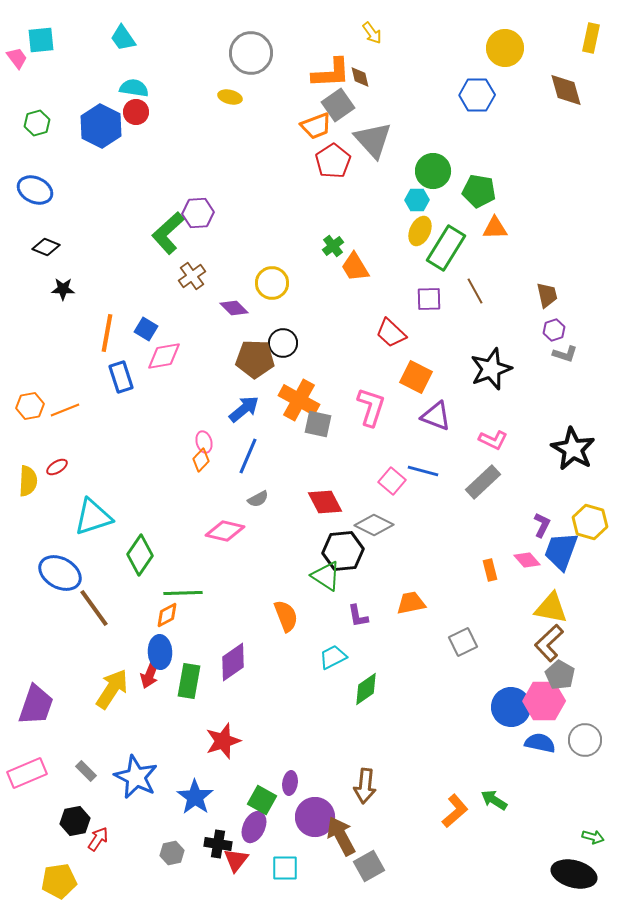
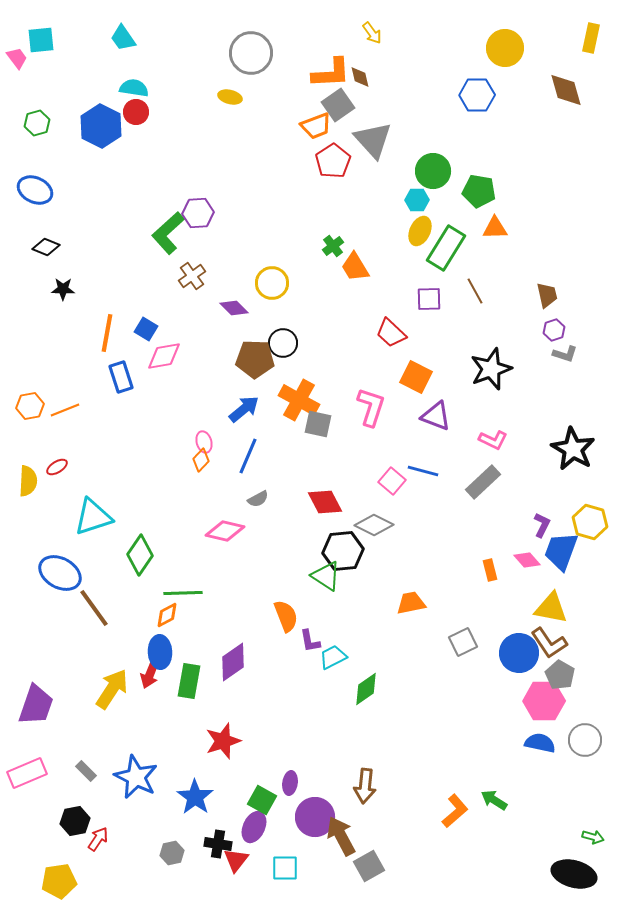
purple L-shape at (358, 616): moved 48 px left, 25 px down
brown L-shape at (549, 643): rotated 81 degrees counterclockwise
blue circle at (511, 707): moved 8 px right, 54 px up
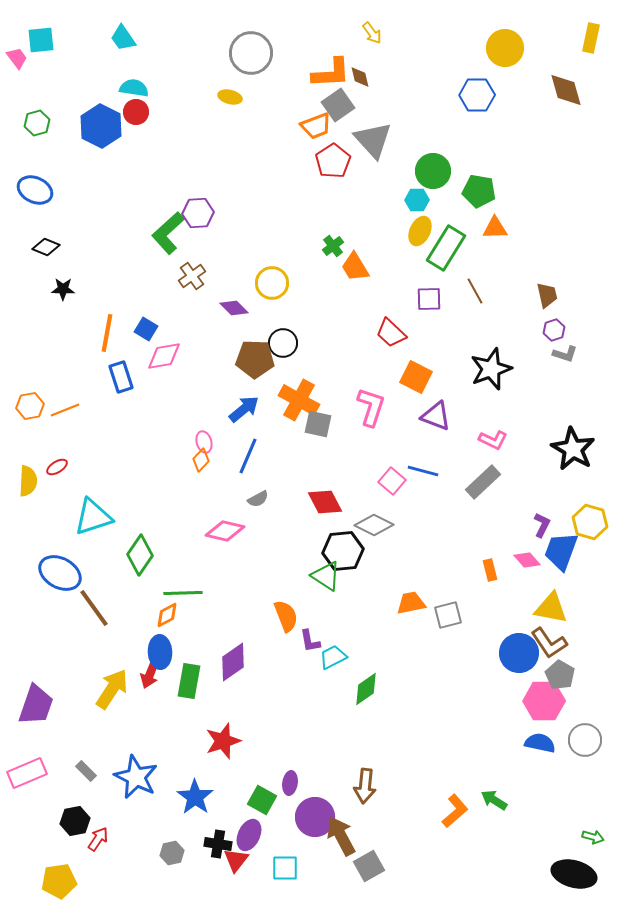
gray square at (463, 642): moved 15 px left, 27 px up; rotated 12 degrees clockwise
purple ellipse at (254, 827): moved 5 px left, 8 px down
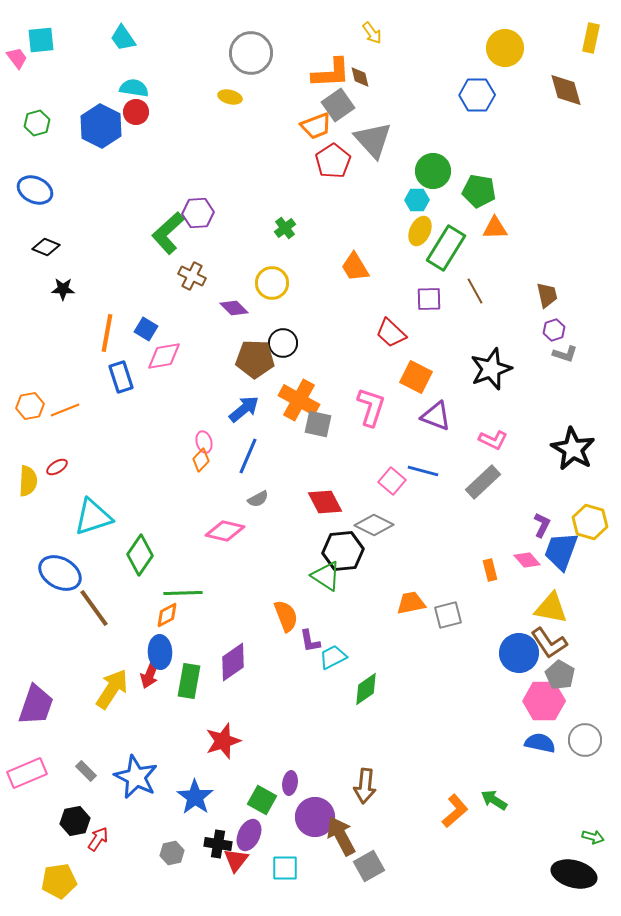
green cross at (333, 246): moved 48 px left, 18 px up
brown cross at (192, 276): rotated 28 degrees counterclockwise
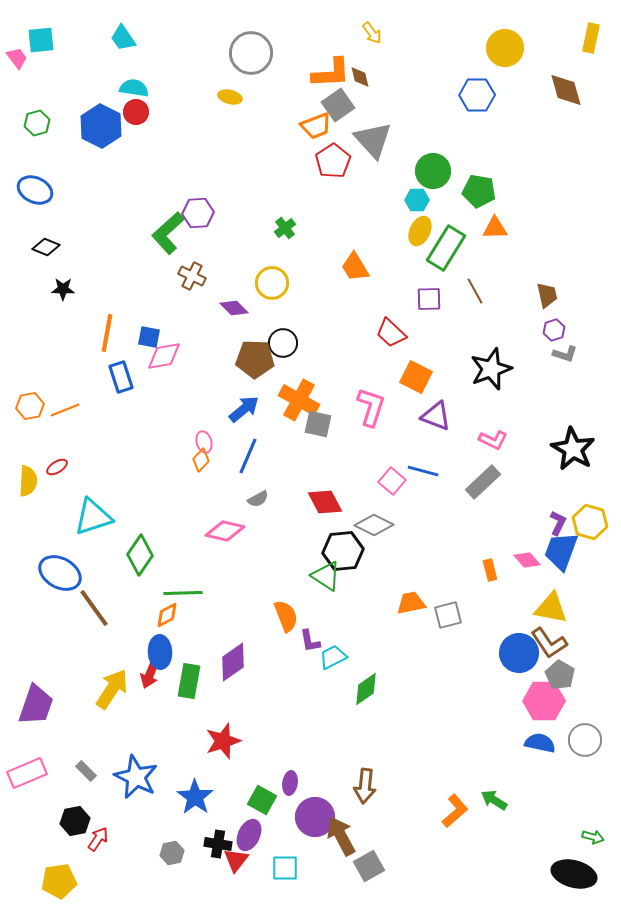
blue square at (146, 329): moved 3 px right, 8 px down; rotated 20 degrees counterclockwise
purple L-shape at (542, 525): moved 16 px right, 2 px up
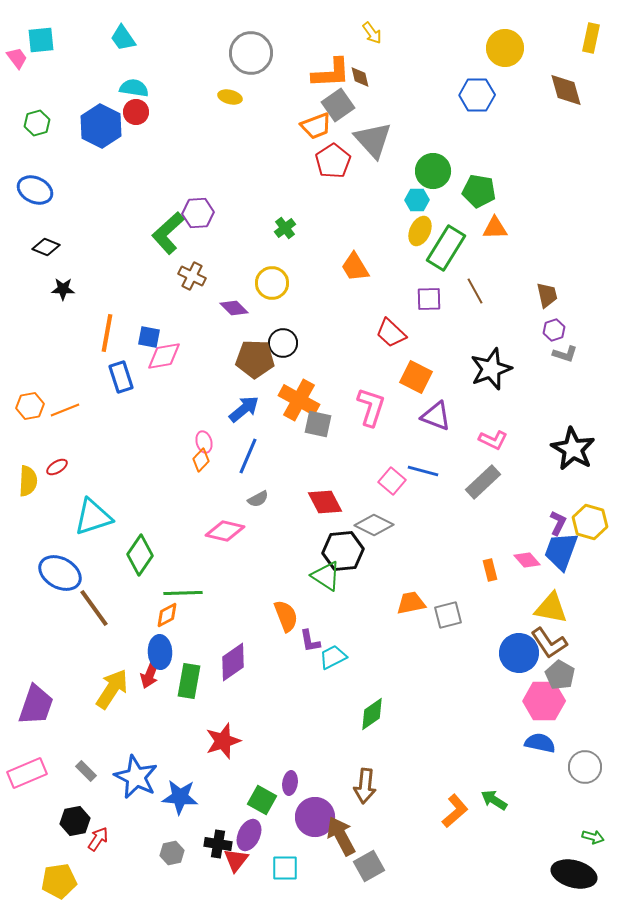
green diamond at (366, 689): moved 6 px right, 25 px down
gray circle at (585, 740): moved 27 px down
blue star at (195, 797): moved 15 px left; rotated 30 degrees counterclockwise
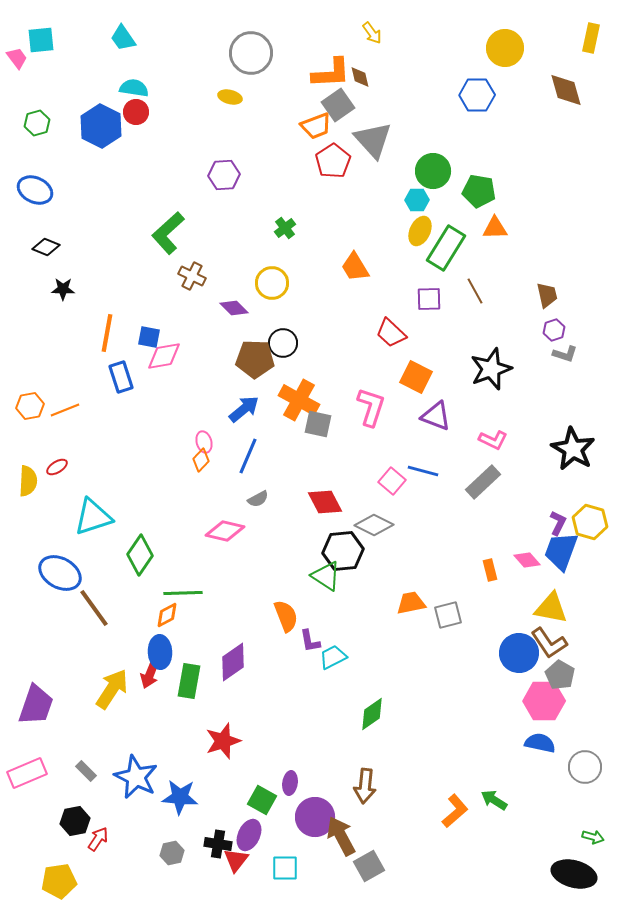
purple hexagon at (198, 213): moved 26 px right, 38 px up
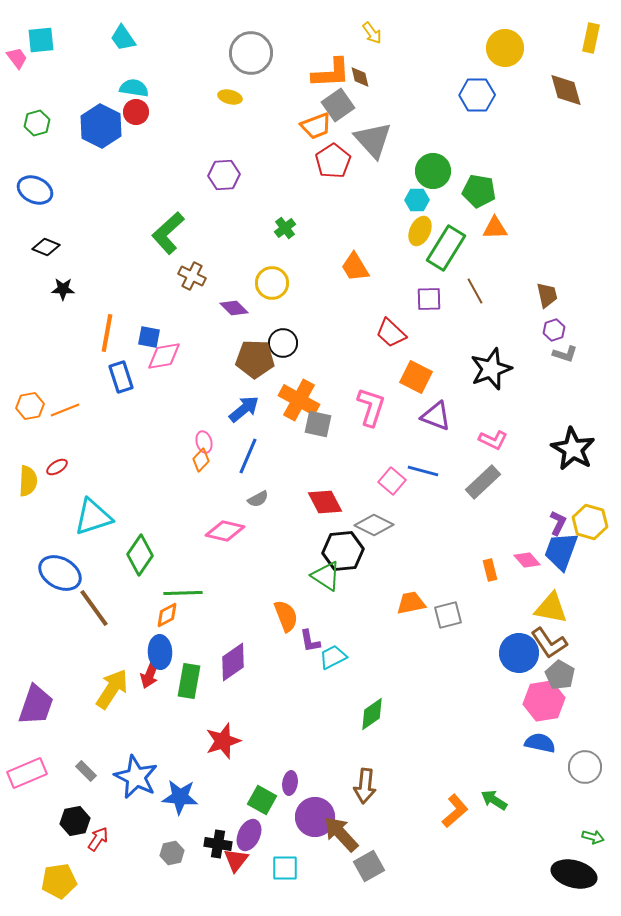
pink hexagon at (544, 701): rotated 9 degrees counterclockwise
brown arrow at (341, 836): moved 2 px up; rotated 15 degrees counterclockwise
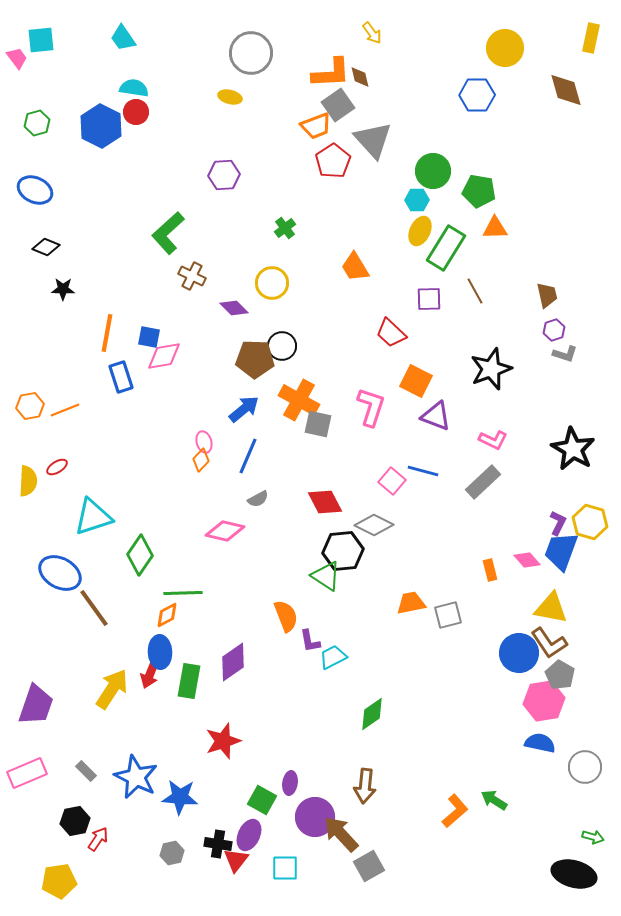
black circle at (283, 343): moved 1 px left, 3 px down
orange square at (416, 377): moved 4 px down
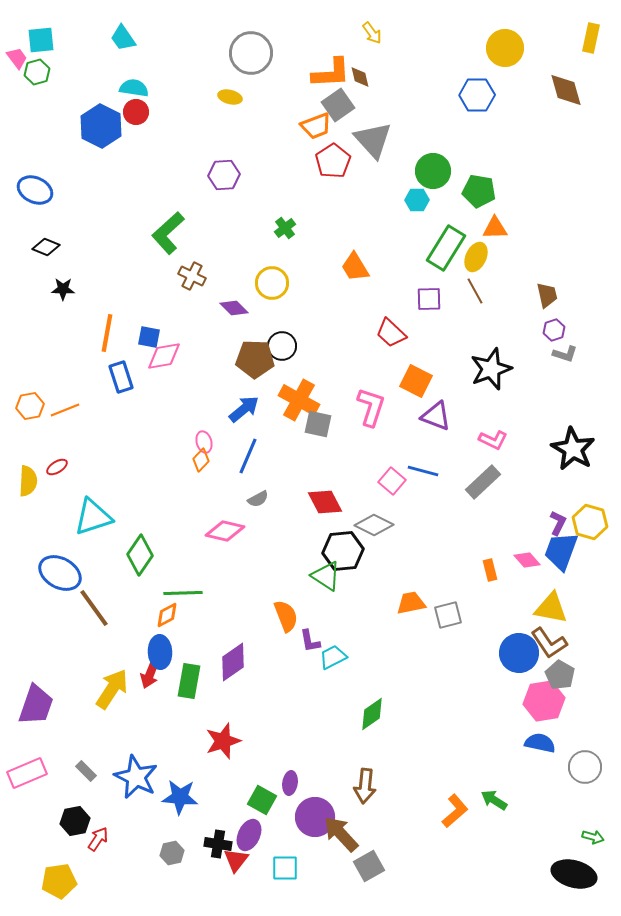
green hexagon at (37, 123): moved 51 px up
yellow ellipse at (420, 231): moved 56 px right, 26 px down
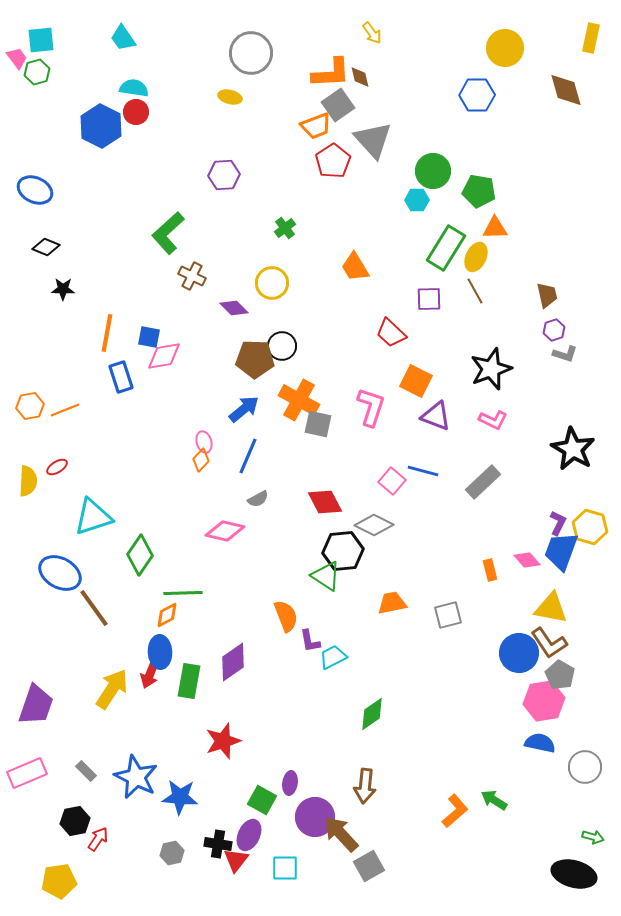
pink L-shape at (493, 440): moved 20 px up
yellow hexagon at (590, 522): moved 5 px down
orange trapezoid at (411, 603): moved 19 px left
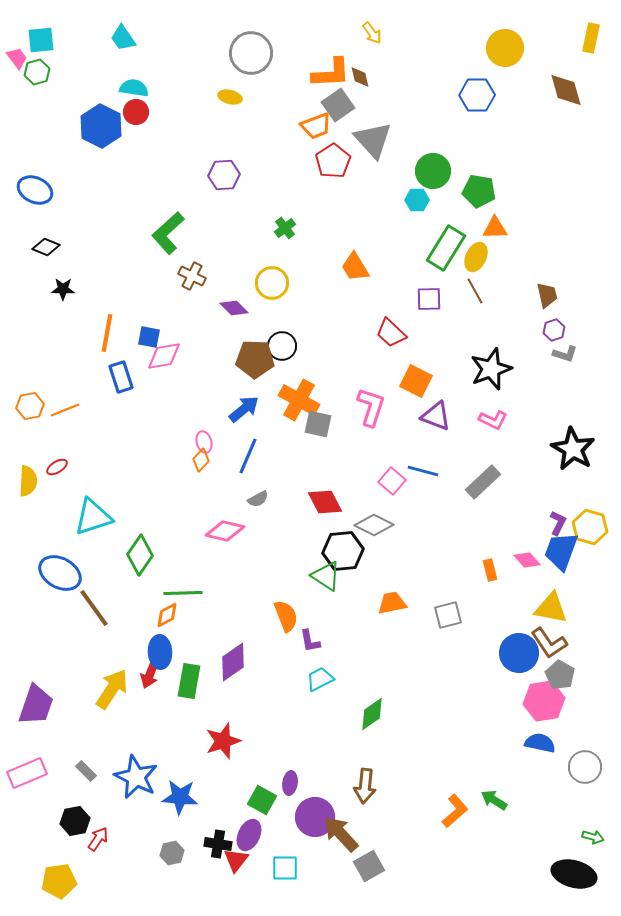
cyan trapezoid at (333, 657): moved 13 px left, 22 px down
